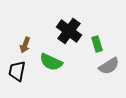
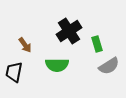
black cross: rotated 20 degrees clockwise
brown arrow: rotated 56 degrees counterclockwise
green semicircle: moved 6 px right, 3 px down; rotated 25 degrees counterclockwise
black trapezoid: moved 3 px left, 1 px down
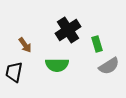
black cross: moved 1 px left, 1 px up
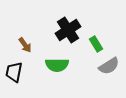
green rectangle: moved 1 px left; rotated 14 degrees counterclockwise
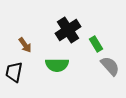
gray semicircle: moved 1 px right; rotated 100 degrees counterclockwise
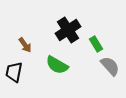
green semicircle: rotated 30 degrees clockwise
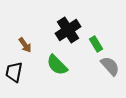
green semicircle: rotated 15 degrees clockwise
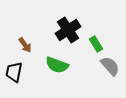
green semicircle: rotated 25 degrees counterclockwise
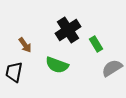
gray semicircle: moved 2 px right, 2 px down; rotated 80 degrees counterclockwise
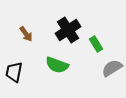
brown arrow: moved 1 px right, 11 px up
